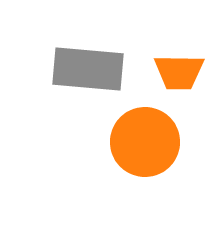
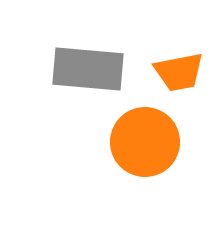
orange trapezoid: rotated 12 degrees counterclockwise
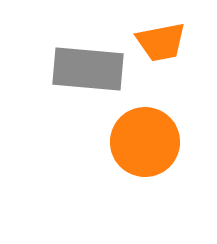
orange trapezoid: moved 18 px left, 30 px up
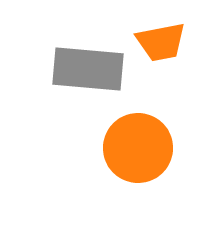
orange circle: moved 7 px left, 6 px down
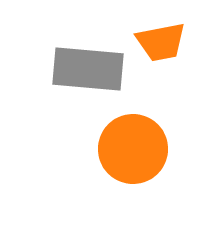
orange circle: moved 5 px left, 1 px down
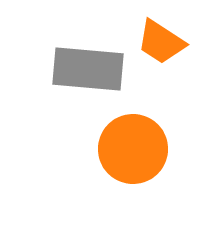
orange trapezoid: rotated 44 degrees clockwise
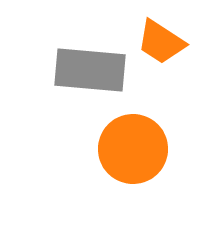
gray rectangle: moved 2 px right, 1 px down
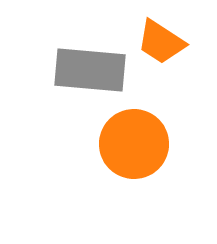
orange circle: moved 1 px right, 5 px up
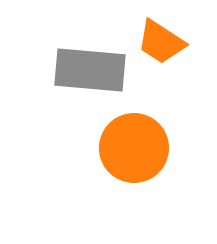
orange circle: moved 4 px down
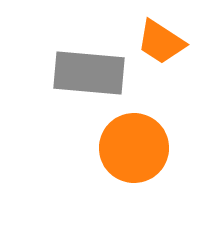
gray rectangle: moved 1 px left, 3 px down
